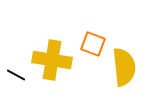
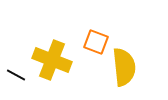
orange square: moved 3 px right, 2 px up
yellow cross: rotated 12 degrees clockwise
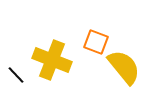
yellow semicircle: rotated 33 degrees counterclockwise
black line: rotated 18 degrees clockwise
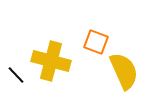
yellow cross: moved 1 px left, 1 px down; rotated 6 degrees counterclockwise
yellow semicircle: moved 4 px down; rotated 15 degrees clockwise
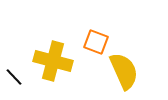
yellow cross: moved 2 px right
black line: moved 2 px left, 2 px down
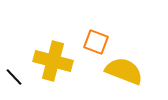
yellow semicircle: rotated 45 degrees counterclockwise
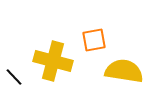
orange square: moved 2 px left, 2 px up; rotated 30 degrees counterclockwise
yellow semicircle: rotated 12 degrees counterclockwise
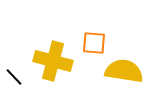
orange square: moved 3 px down; rotated 15 degrees clockwise
